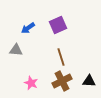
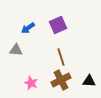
brown cross: moved 1 px left, 1 px up
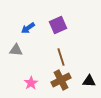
pink star: rotated 16 degrees clockwise
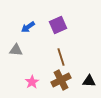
blue arrow: moved 1 px up
pink star: moved 1 px right, 1 px up
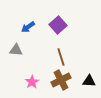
purple square: rotated 18 degrees counterclockwise
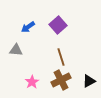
black triangle: rotated 32 degrees counterclockwise
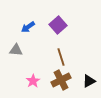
pink star: moved 1 px right, 1 px up
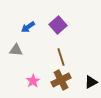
black triangle: moved 2 px right, 1 px down
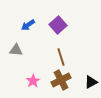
blue arrow: moved 2 px up
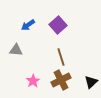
black triangle: rotated 16 degrees counterclockwise
